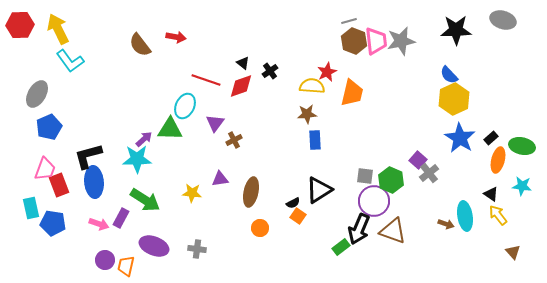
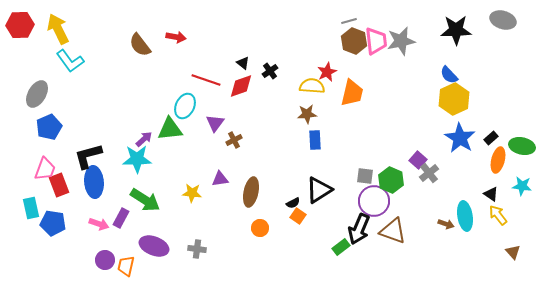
green triangle at (170, 129): rotated 8 degrees counterclockwise
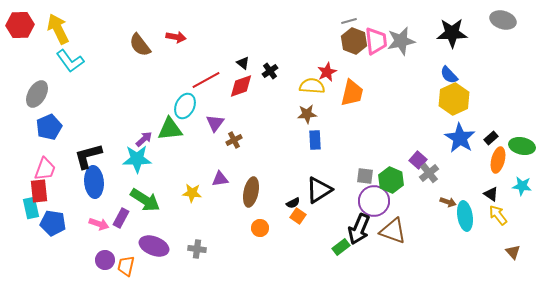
black star at (456, 30): moved 4 px left, 3 px down
red line at (206, 80): rotated 48 degrees counterclockwise
red rectangle at (59, 185): moved 20 px left, 6 px down; rotated 15 degrees clockwise
brown arrow at (446, 224): moved 2 px right, 22 px up
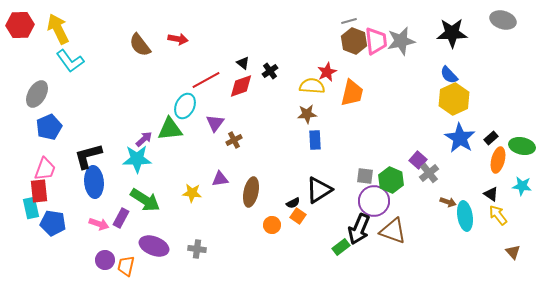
red arrow at (176, 37): moved 2 px right, 2 px down
orange circle at (260, 228): moved 12 px right, 3 px up
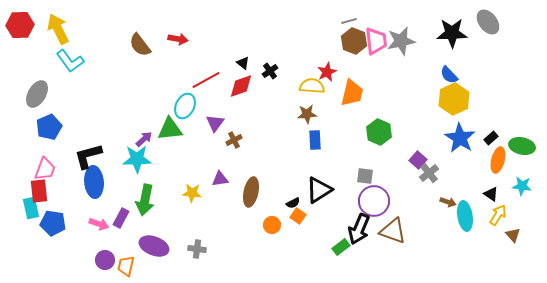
gray ellipse at (503, 20): moved 15 px left, 2 px down; rotated 35 degrees clockwise
green hexagon at (391, 180): moved 12 px left, 48 px up
green arrow at (145, 200): rotated 68 degrees clockwise
yellow arrow at (498, 215): rotated 70 degrees clockwise
brown triangle at (513, 252): moved 17 px up
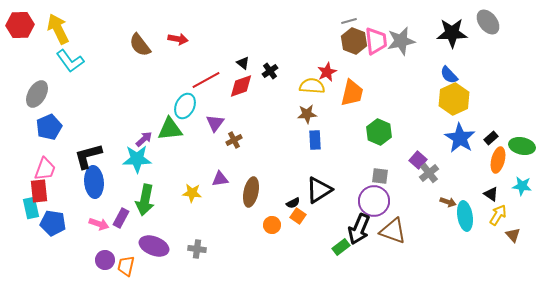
gray square at (365, 176): moved 15 px right
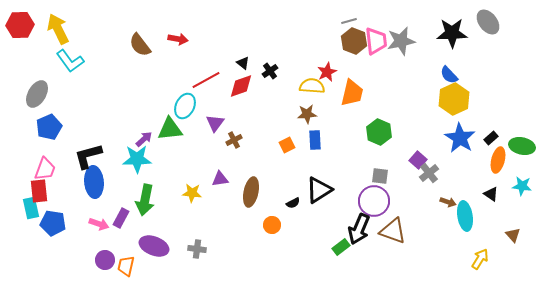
yellow arrow at (498, 215): moved 18 px left, 44 px down
orange square at (298, 216): moved 11 px left, 71 px up; rotated 28 degrees clockwise
